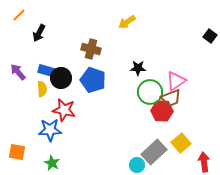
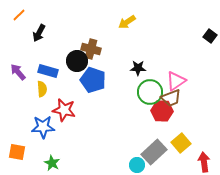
black circle: moved 16 px right, 17 px up
blue star: moved 7 px left, 3 px up
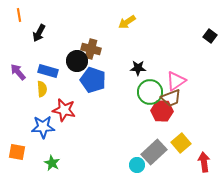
orange line: rotated 56 degrees counterclockwise
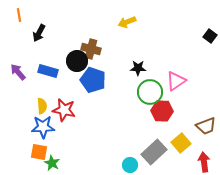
yellow arrow: rotated 12 degrees clockwise
yellow semicircle: moved 17 px down
brown trapezoid: moved 35 px right, 28 px down
orange square: moved 22 px right
cyan circle: moved 7 px left
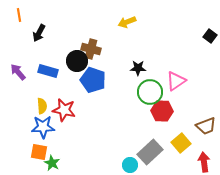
gray rectangle: moved 4 px left
